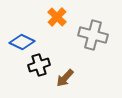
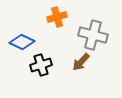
orange cross: rotated 30 degrees clockwise
black cross: moved 2 px right
brown arrow: moved 16 px right, 16 px up
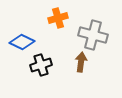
orange cross: moved 1 px right, 1 px down
brown arrow: rotated 144 degrees clockwise
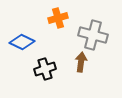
black cross: moved 4 px right, 4 px down
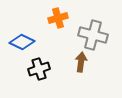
black cross: moved 6 px left
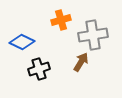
orange cross: moved 3 px right, 2 px down
gray cross: rotated 24 degrees counterclockwise
brown arrow: rotated 24 degrees clockwise
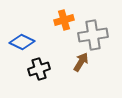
orange cross: moved 3 px right
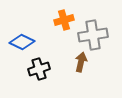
brown arrow: rotated 18 degrees counterclockwise
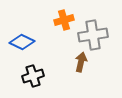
black cross: moved 6 px left, 7 px down
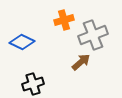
gray cross: rotated 12 degrees counterclockwise
brown arrow: rotated 36 degrees clockwise
black cross: moved 8 px down
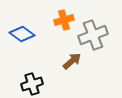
blue diamond: moved 8 px up; rotated 10 degrees clockwise
brown arrow: moved 9 px left, 1 px up
black cross: moved 1 px left
